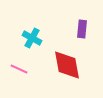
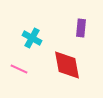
purple rectangle: moved 1 px left, 1 px up
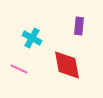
purple rectangle: moved 2 px left, 2 px up
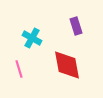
purple rectangle: moved 3 px left; rotated 24 degrees counterclockwise
pink line: rotated 48 degrees clockwise
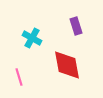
pink line: moved 8 px down
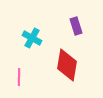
red diamond: rotated 20 degrees clockwise
pink line: rotated 18 degrees clockwise
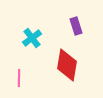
cyan cross: rotated 24 degrees clockwise
pink line: moved 1 px down
